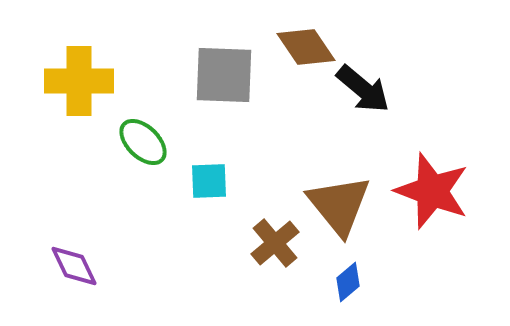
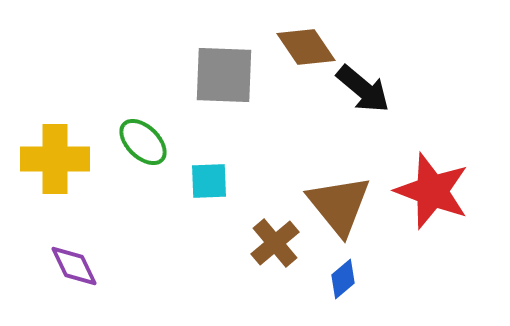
yellow cross: moved 24 px left, 78 px down
blue diamond: moved 5 px left, 3 px up
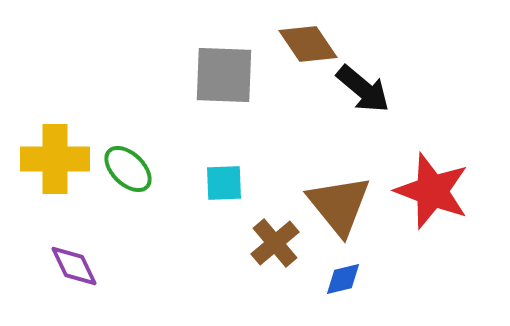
brown diamond: moved 2 px right, 3 px up
green ellipse: moved 15 px left, 27 px down
cyan square: moved 15 px right, 2 px down
blue diamond: rotated 27 degrees clockwise
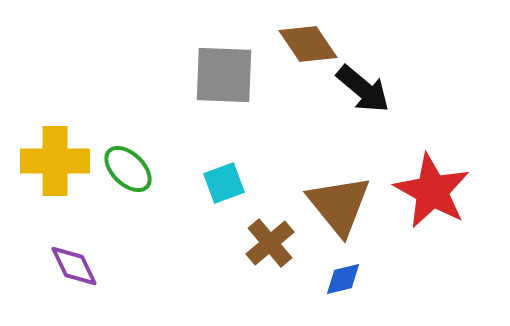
yellow cross: moved 2 px down
cyan square: rotated 18 degrees counterclockwise
red star: rotated 8 degrees clockwise
brown cross: moved 5 px left
